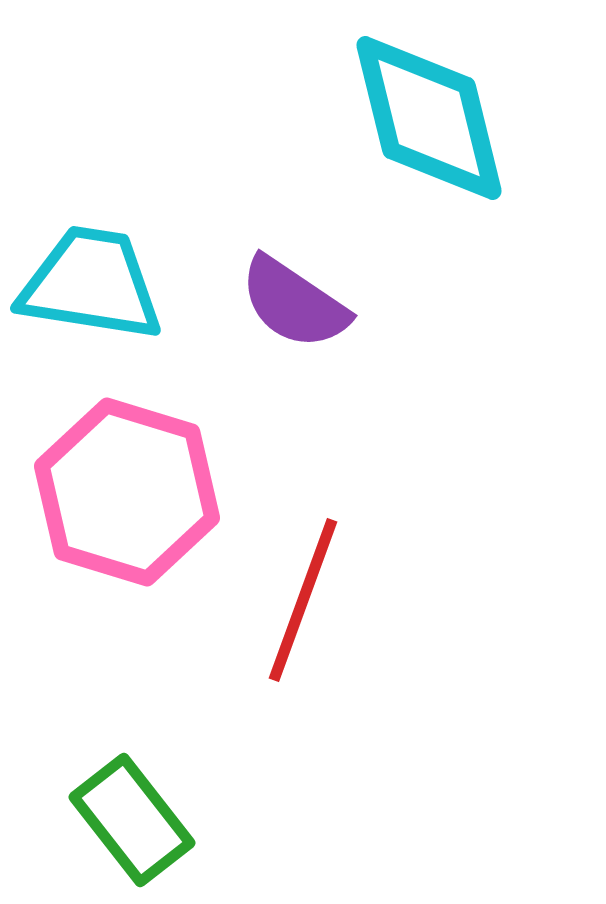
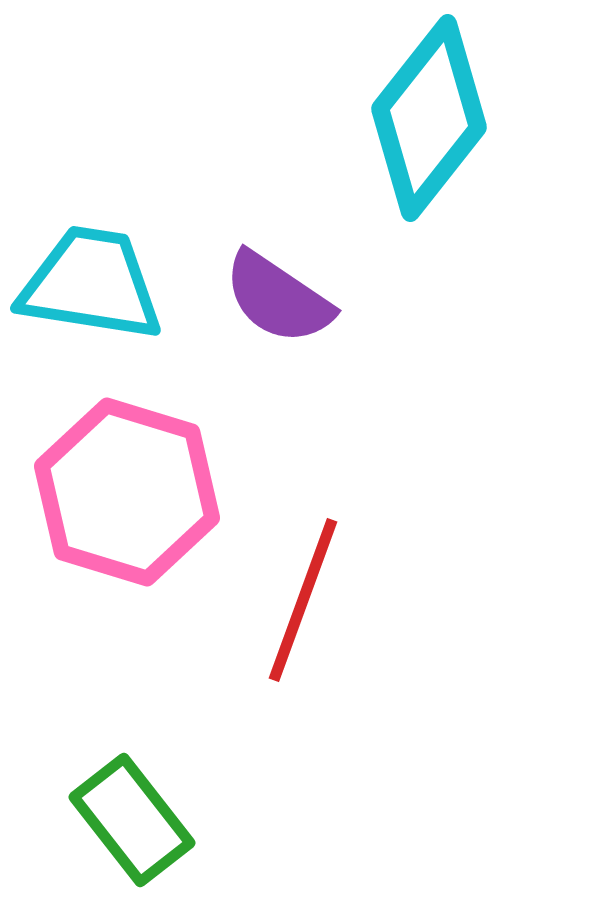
cyan diamond: rotated 52 degrees clockwise
purple semicircle: moved 16 px left, 5 px up
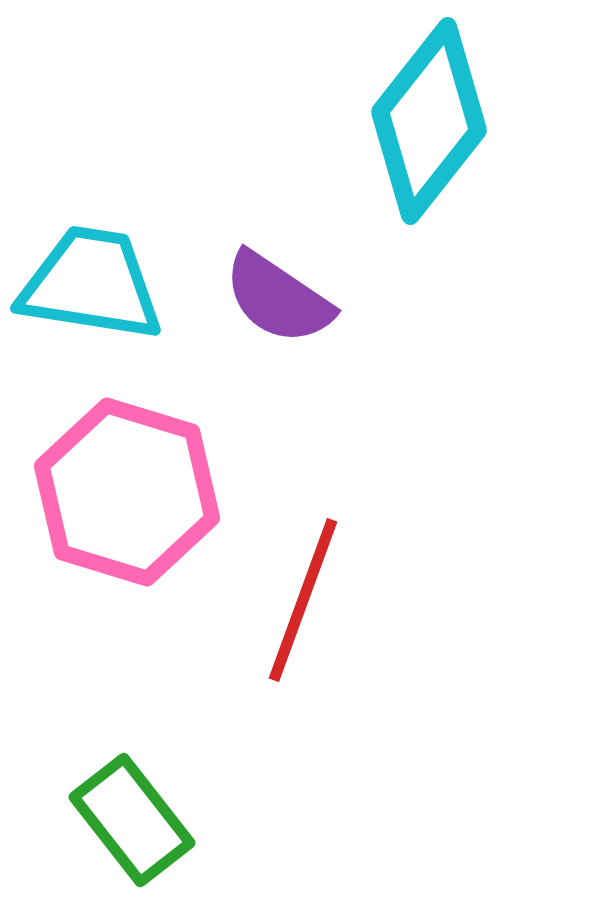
cyan diamond: moved 3 px down
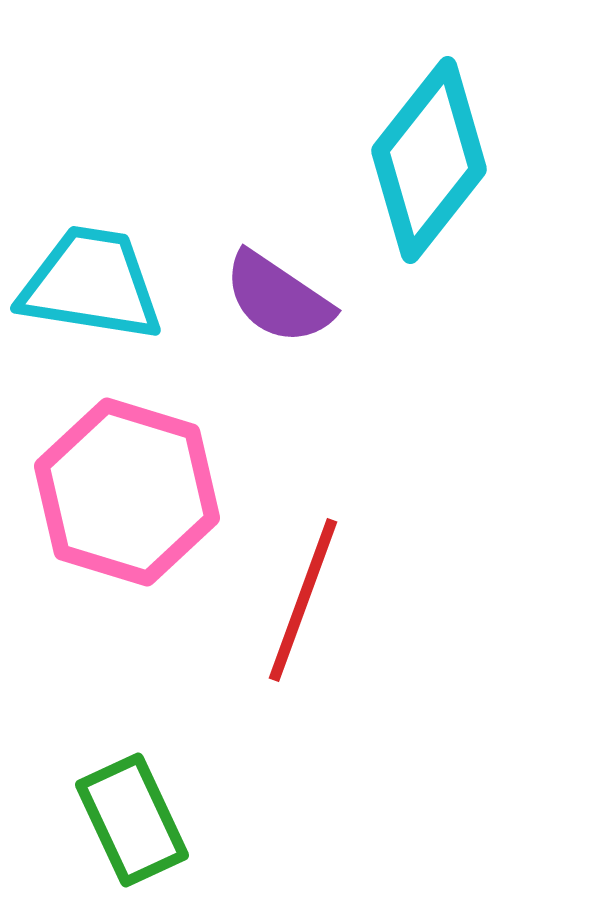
cyan diamond: moved 39 px down
green rectangle: rotated 13 degrees clockwise
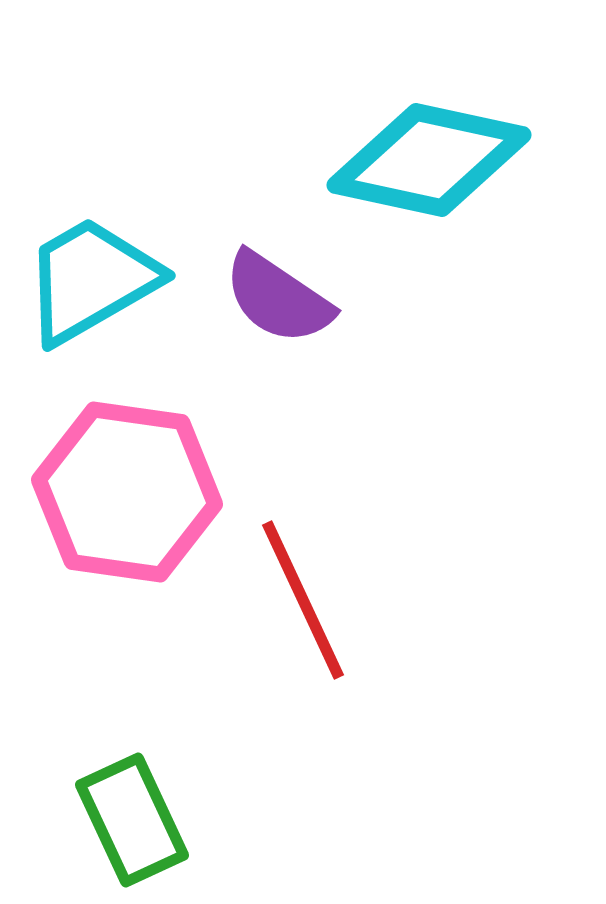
cyan diamond: rotated 64 degrees clockwise
cyan trapezoid: moved 4 px up; rotated 39 degrees counterclockwise
pink hexagon: rotated 9 degrees counterclockwise
red line: rotated 45 degrees counterclockwise
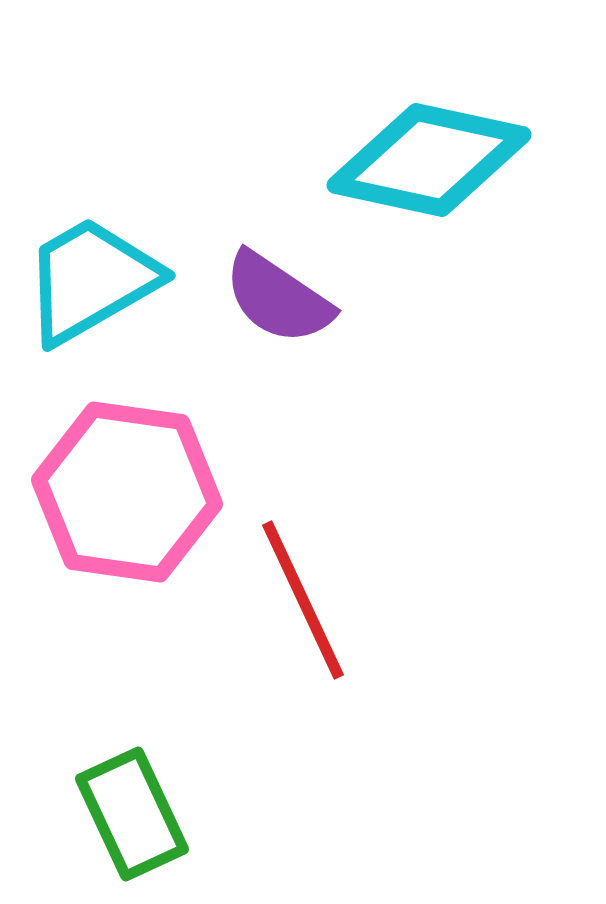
green rectangle: moved 6 px up
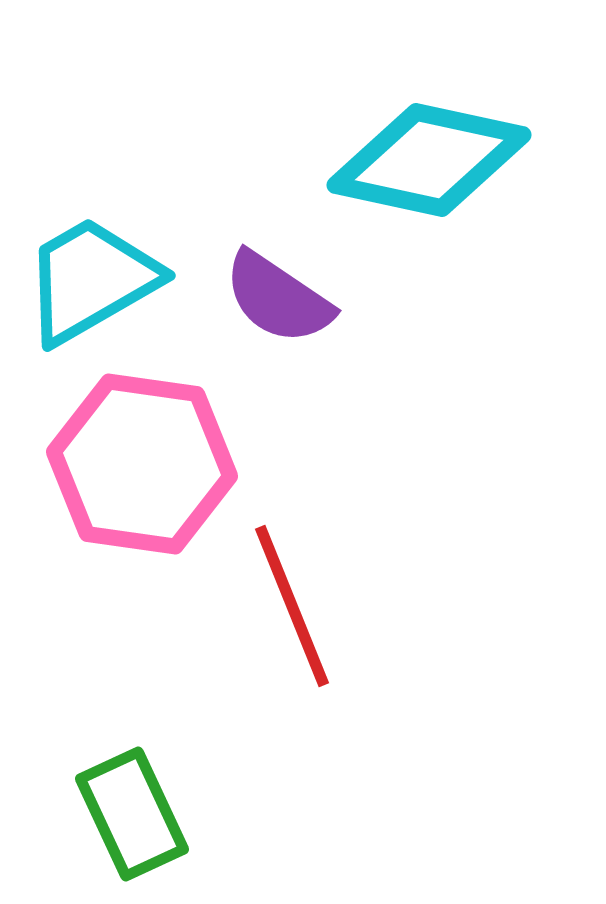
pink hexagon: moved 15 px right, 28 px up
red line: moved 11 px left, 6 px down; rotated 3 degrees clockwise
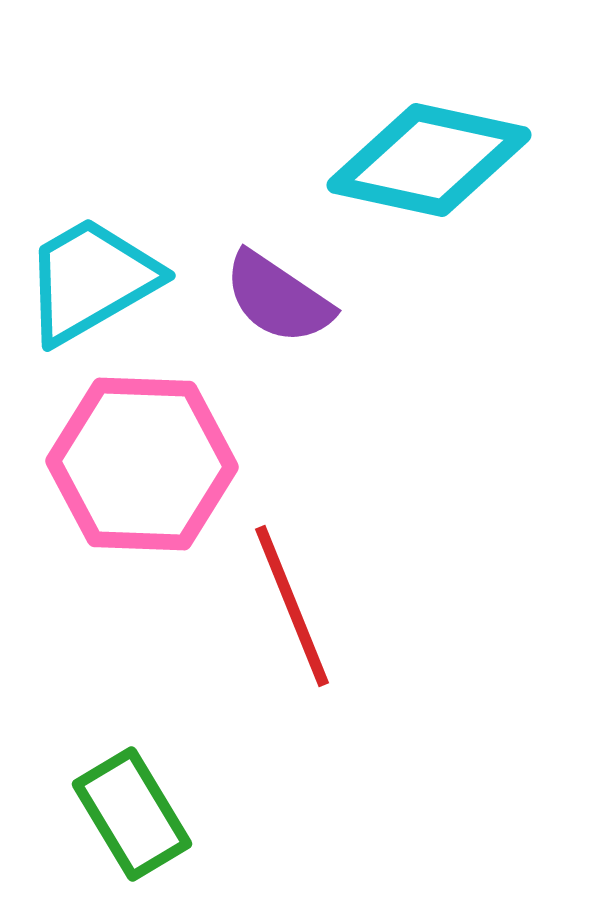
pink hexagon: rotated 6 degrees counterclockwise
green rectangle: rotated 6 degrees counterclockwise
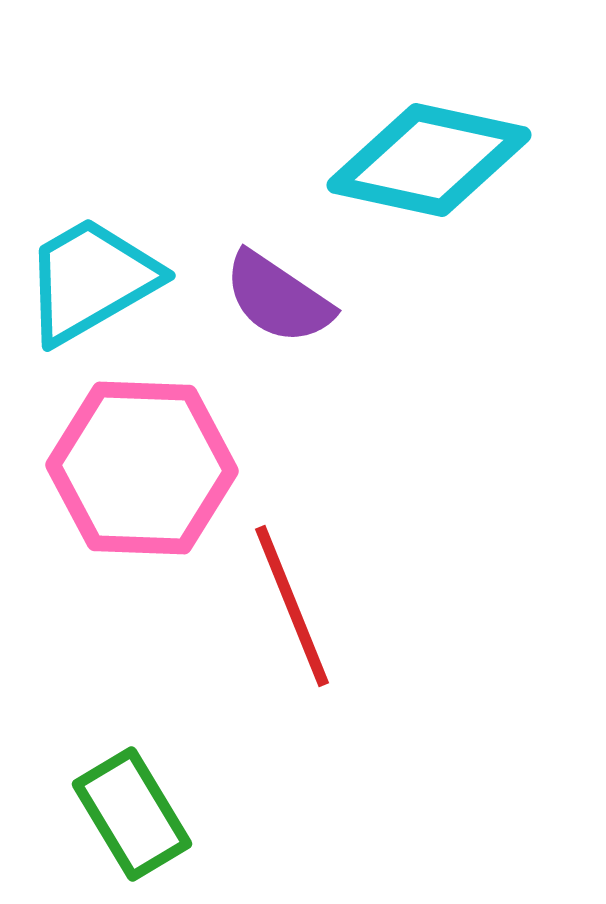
pink hexagon: moved 4 px down
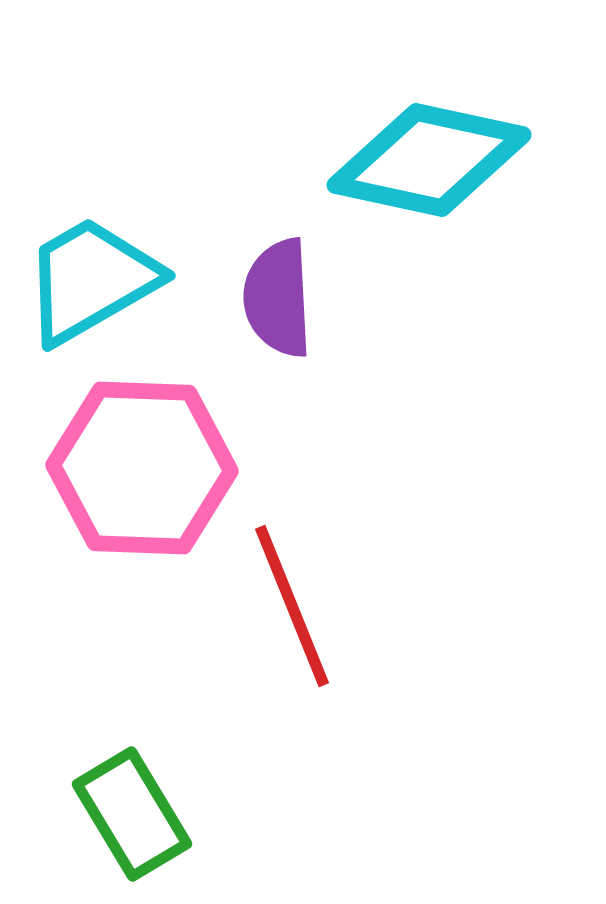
purple semicircle: rotated 53 degrees clockwise
